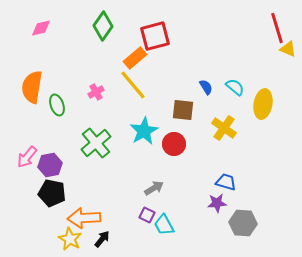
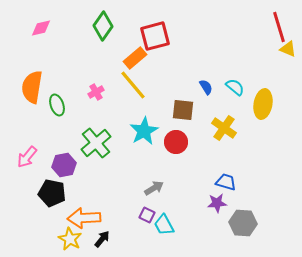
red line: moved 2 px right, 1 px up
red circle: moved 2 px right, 2 px up
purple hexagon: moved 14 px right
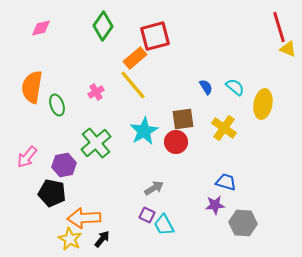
brown square: moved 9 px down; rotated 15 degrees counterclockwise
purple star: moved 2 px left, 2 px down
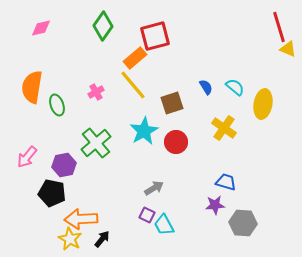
brown square: moved 11 px left, 16 px up; rotated 10 degrees counterclockwise
orange arrow: moved 3 px left, 1 px down
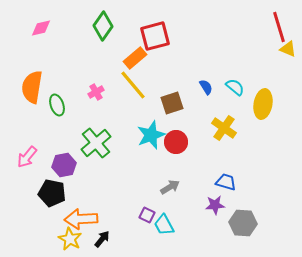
cyan star: moved 7 px right, 4 px down; rotated 8 degrees clockwise
gray arrow: moved 16 px right, 1 px up
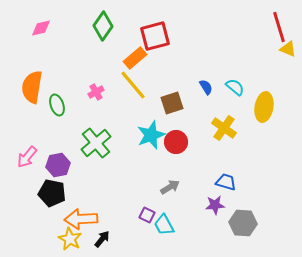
yellow ellipse: moved 1 px right, 3 px down
purple hexagon: moved 6 px left
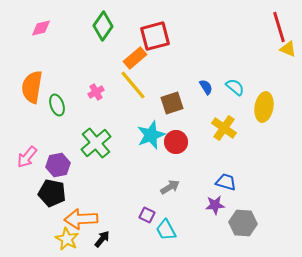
cyan trapezoid: moved 2 px right, 5 px down
yellow star: moved 3 px left
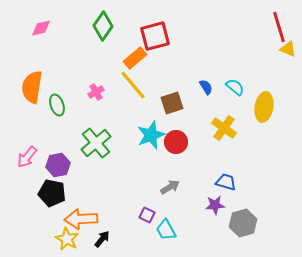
gray hexagon: rotated 20 degrees counterclockwise
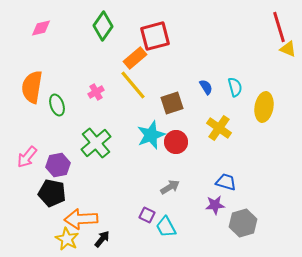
cyan semicircle: rotated 36 degrees clockwise
yellow cross: moved 5 px left
cyan trapezoid: moved 3 px up
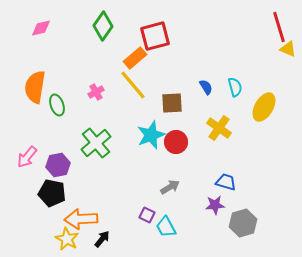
orange semicircle: moved 3 px right
brown square: rotated 15 degrees clockwise
yellow ellipse: rotated 20 degrees clockwise
